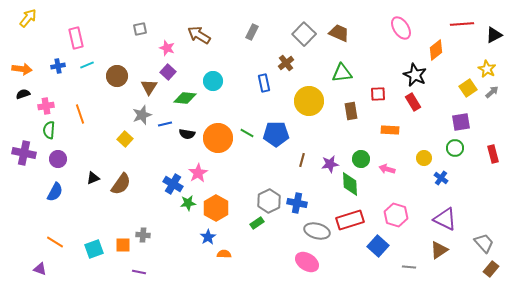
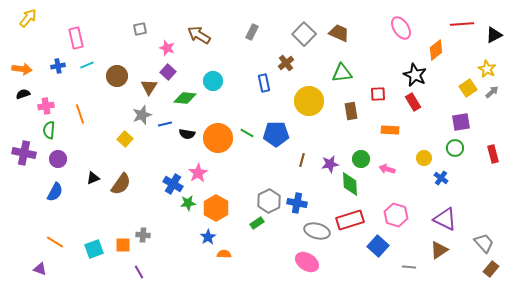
purple line at (139, 272): rotated 48 degrees clockwise
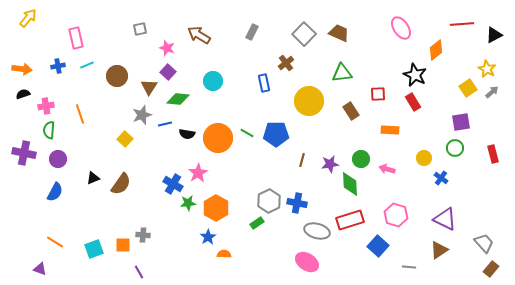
green diamond at (185, 98): moved 7 px left, 1 px down
brown rectangle at (351, 111): rotated 24 degrees counterclockwise
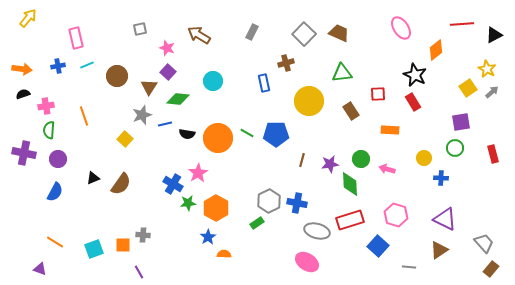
brown cross at (286, 63): rotated 21 degrees clockwise
orange line at (80, 114): moved 4 px right, 2 px down
blue cross at (441, 178): rotated 32 degrees counterclockwise
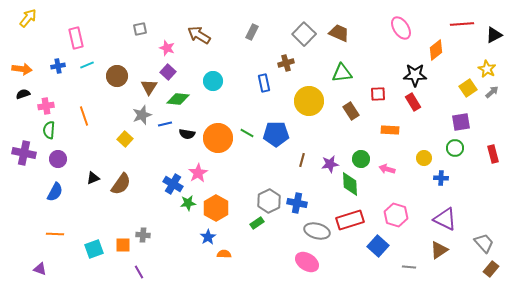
black star at (415, 75): rotated 25 degrees counterclockwise
orange line at (55, 242): moved 8 px up; rotated 30 degrees counterclockwise
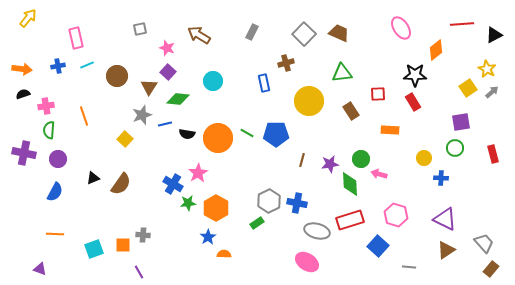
pink arrow at (387, 169): moved 8 px left, 5 px down
brown triangle at (439, 250): moved 7 px right
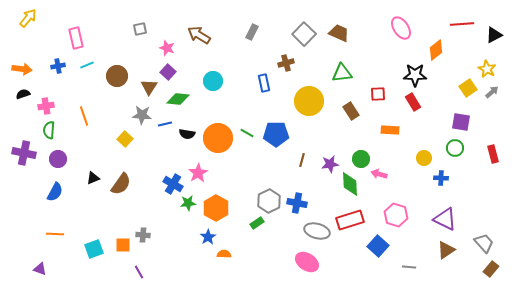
gray star at (142, 115): rotated 24 degrees clockwise
purple square at (461, 122): rotated 18 degrees clockwise
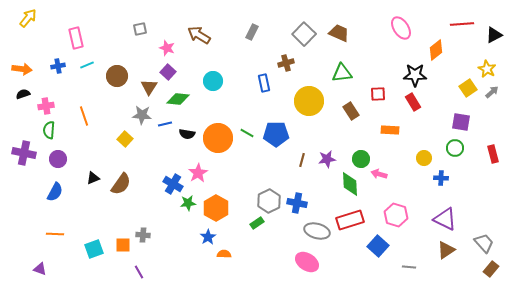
purple star at (330, 164): moved 3 px left, 5 px up
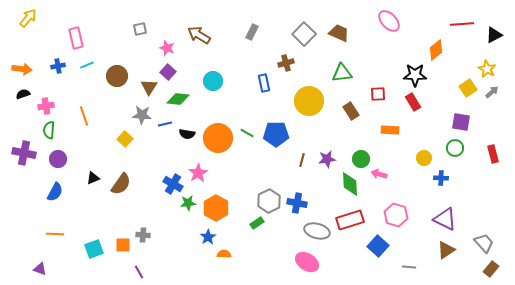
pink ellipse at (401, 28): moved 12 px left, 7 px up; rotated 10 degrees counterclockwise
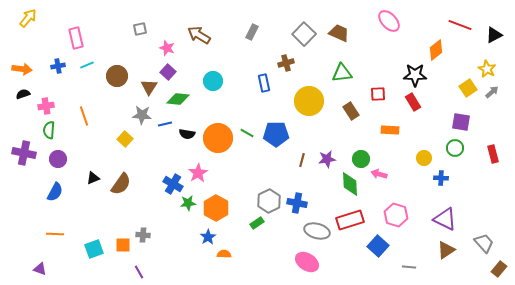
red line at (462, 24): moved 2 px left, 1 px down; rotated 25 degrees clockwise
brown rectangle at (491, 269): moved 8 px right
